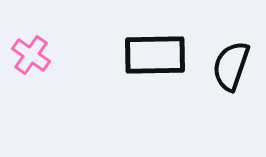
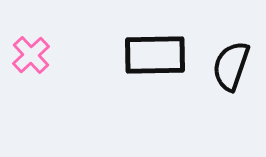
pink cross: rotated 12 degrees clockwise
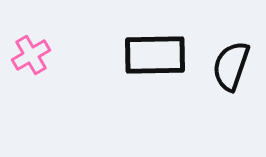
pink cross: rotated 12 degrees clockwise
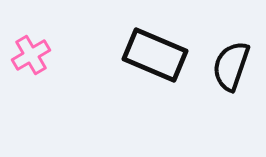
black rectangle: rotated 24 degrees clockwise
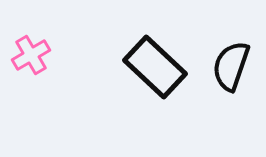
black rectangle: moved 12 px down; rotated 20 degrees clockwise
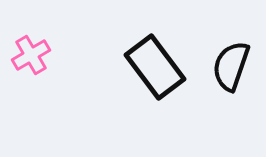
black rectangle: rotated 10 degrees clockwise
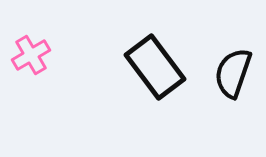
black semicircle: moved 2 px right, 7 px down
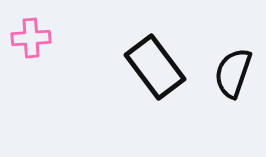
pink cross: moved 17 px up; rotated 27 degrees clockwise
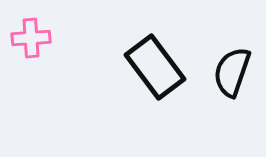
black semicircle: moved 1 px left, 1 px up
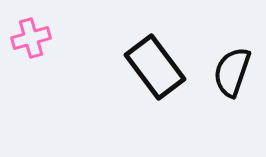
pink cross: rotated 12 degrees counterclockwise
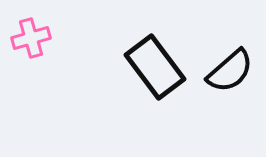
black semicircle: moved 2 px left, 1 px up; rotated 150 degrees counterclockwise
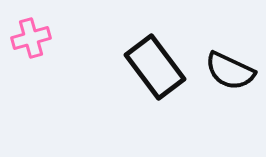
black semicircle: rotated 66 degrees clockwise
